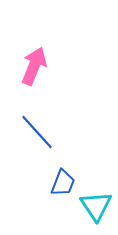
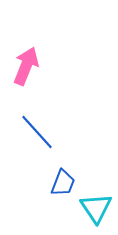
pink arrow: moved 8 px left
cyan triangle: moved 2 px down
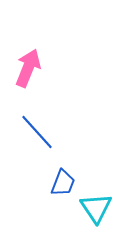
pink arrow: moved 2 px right, 2 px down
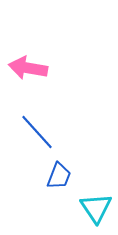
pink arrow: rotated 102 degrees counterclockwise
blue trapezoid: moved 4 px left, 7 px up
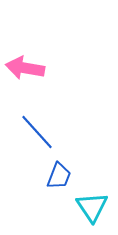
pink arrow: moved 3 px left
cyan triangle: moved 4 px left, 1 px up
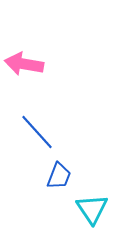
pink arrow: moved 1 px left, 4 px up
cyan triangle: moved 2 px down
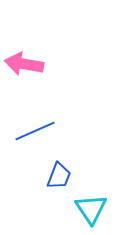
blue line: moved 2 px left, 1 px up; rotated 72 degrees counterclockwise
cyan triangle: moved 1 px left
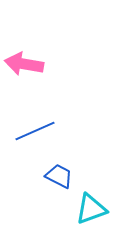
blue trapezoid: rotated 84 degrees counterclockwise
cyan triangle: rotated 44 degrees clockwise
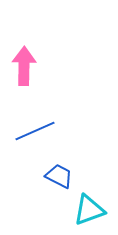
pink arrow: moved 2 px down; rotated 81 degrees clockwise
cyan triangle: moved 2 px left, 1 px down
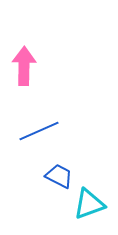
blue line: moved 4 px right
cyan triangle: moved 6 px up
